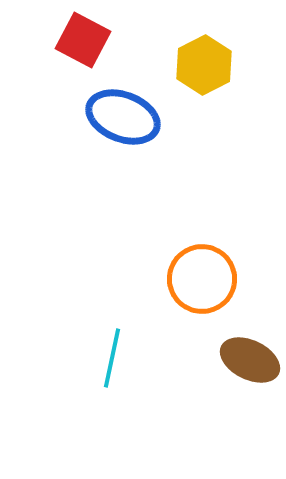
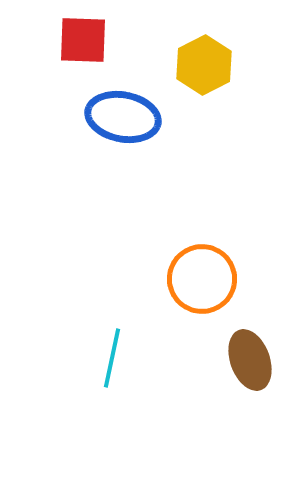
red square: rotated 26 degrees counterclockwise
blue ellipse: rotated 10 degrees counterclockwise
brown ellipse: rotated 44 degrees clockwise
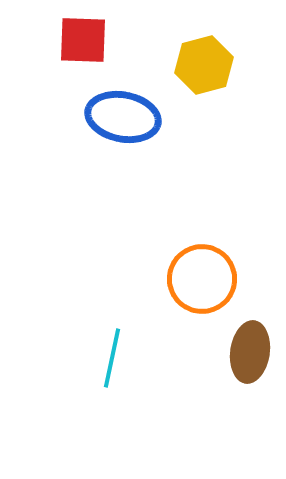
yellow hexagon: rotated 12 degrees clockwise
brown ellipse: moved 8 px up; rotated 28 degrees clockwise
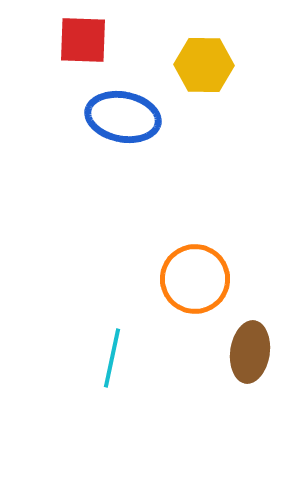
yellow hexagon: rotated 16 degrees clockwise
orange circle: moved 7 px left
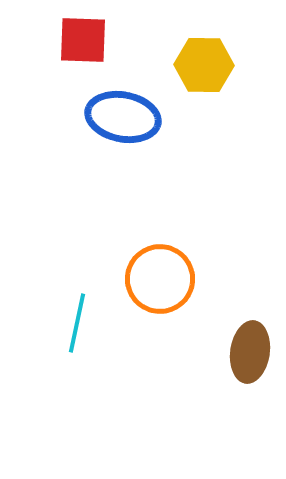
orange circle: moved 35 px left
cyan line: moved 35 px left, 35 px up
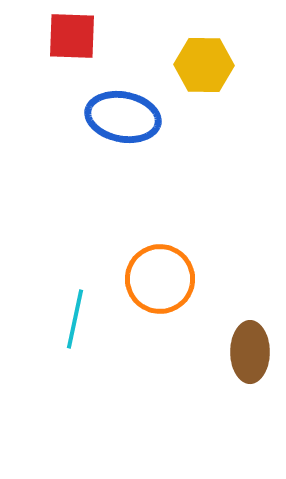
red square: moved 11 px left, 4 px up
cyan line: moved 2 px left, 4 px up
brown ellipse: rotated 8 degrees counterclockwise
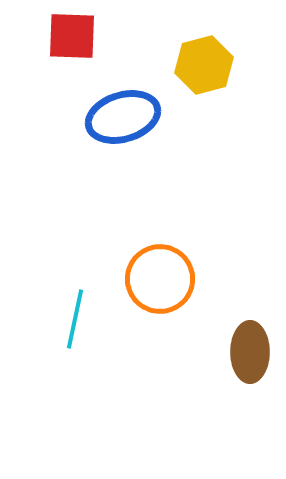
yellow hexagon: rotated 16 degrees counterclockwise
blue ellipse: rotated 28 degrees counterclockwise
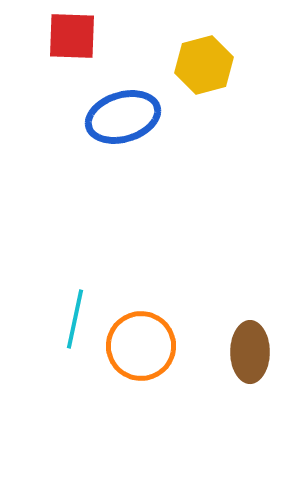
orange circle: moved 19 px left, 67 px down
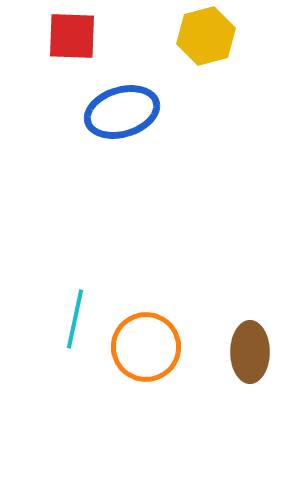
yellow hexagon: moved 2 px right, 29 px up
blue ellipse: moved 1 px left, 5 px up
orange circle: moved 5 px right, 1 px down
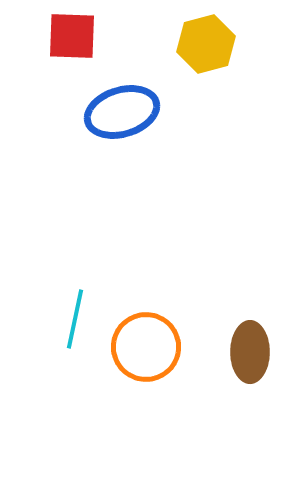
yellow hexagon: moved 8 px down
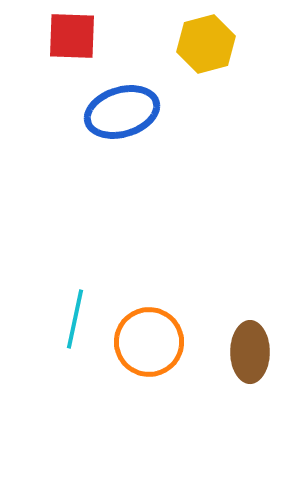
orange circle: moved 3 px right, 5 px up
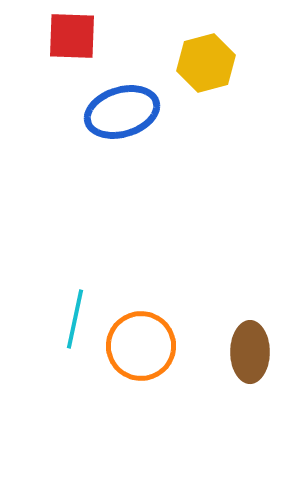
yellow hexagon: moved 19 px down
orange circle: moved 8 px left, 4 px down
